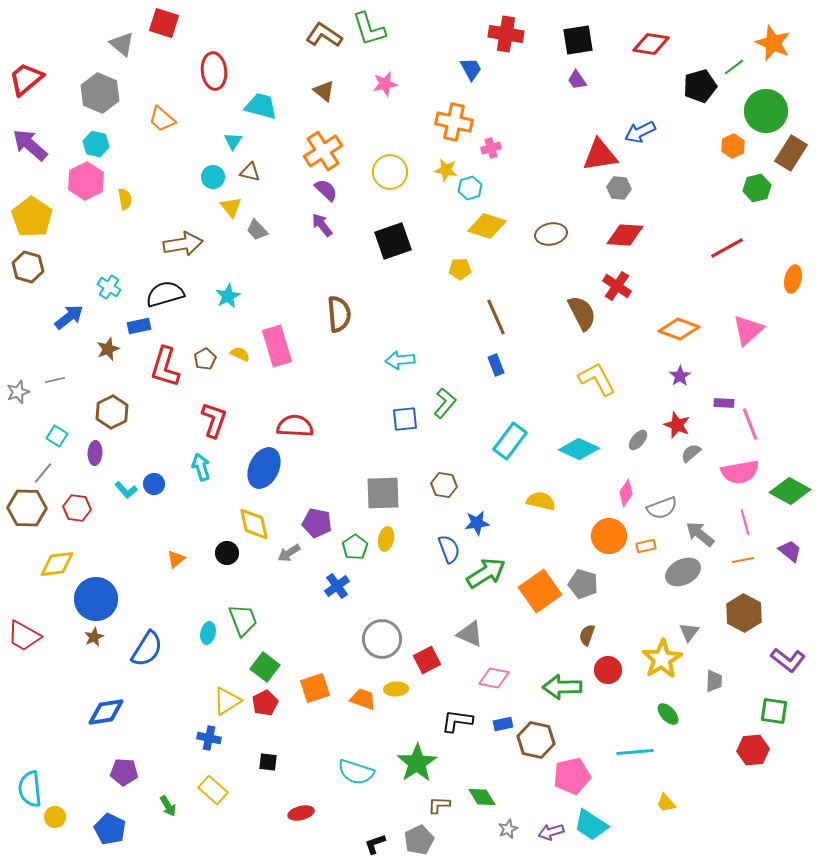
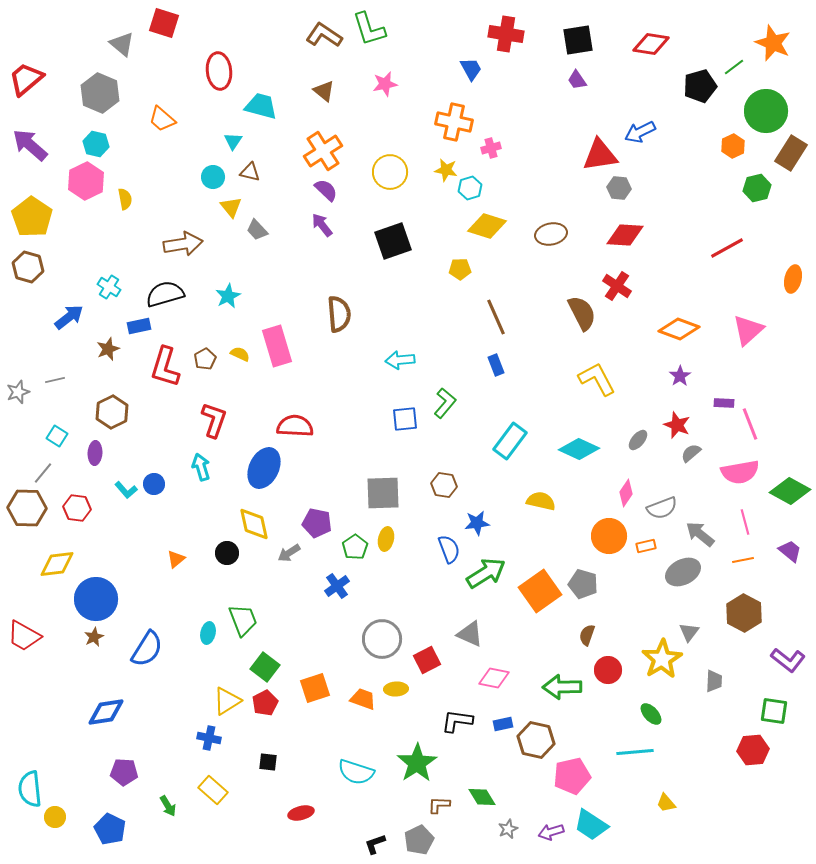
red ellipse at (214, 71): moved 5 px right
green ellipse at (668, 714): moved 17 px left
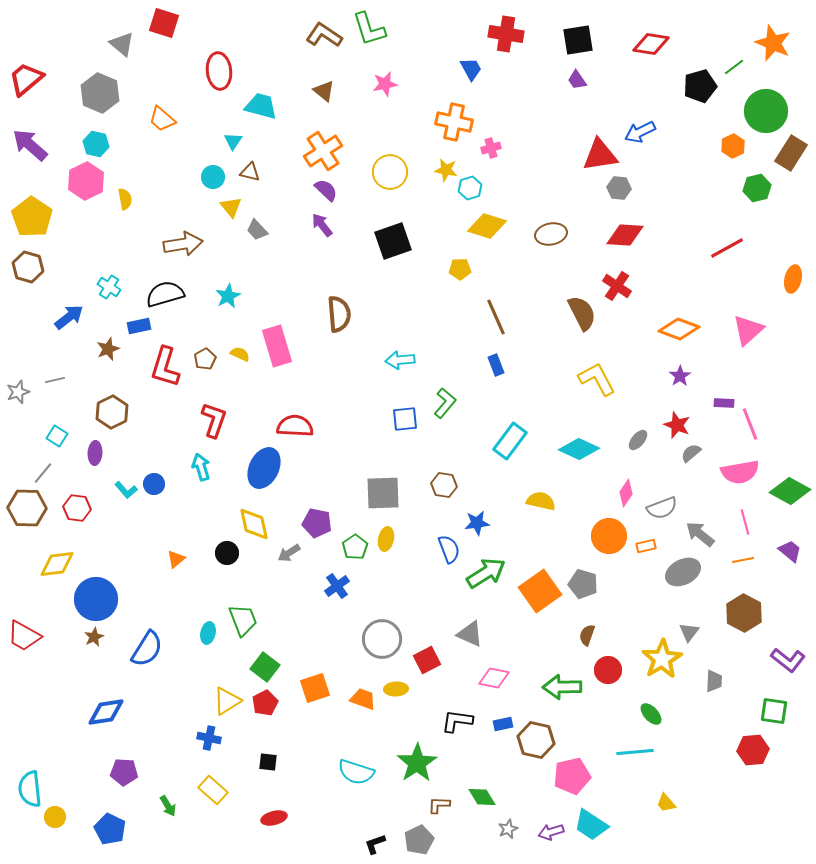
red ellipse at (301, 813): moved 27 px left, 5 px down
